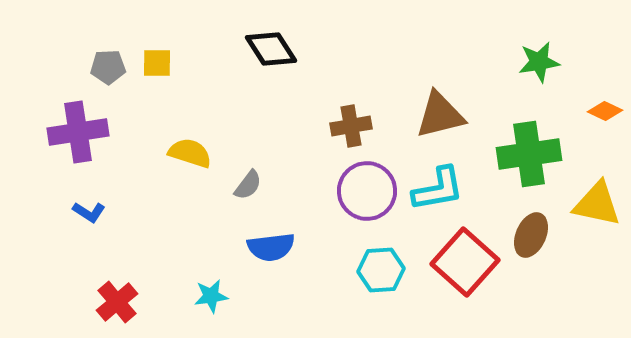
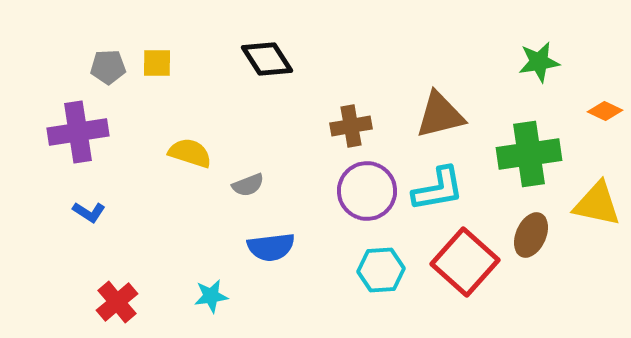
black diamond: moved 4 px left, 10 px down
gray semicircle: rotated 32 degrees clockwise
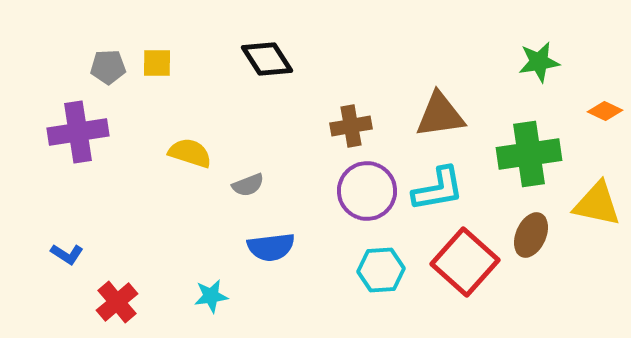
brown triangle: rotated 6 degrees clockwise
blue L-shape: moved 22 px left, 42 px down
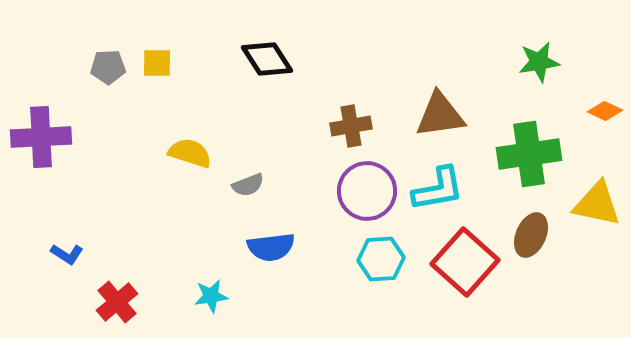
purple cross: moved 37 px left, 5 px down; rotated 6 degrees clockwise
cyan hexagon: moved 11 px up
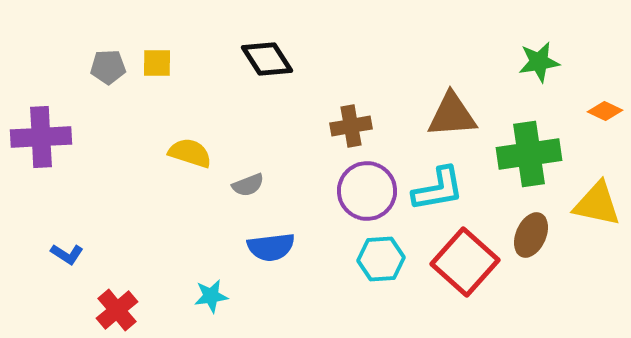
brown triangle: moved 12 px right; rotated 4 degrees clockwise
red cross: moved 8 px down
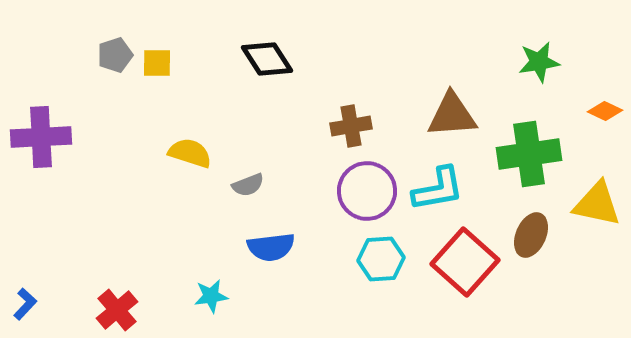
gray pentagon: moved 7 px right, 12 px up; rotated 16 degrees counterclockwise
blue L-shape: moved 42 px left, 50 px down; rotated 80 degrees counterclockwise
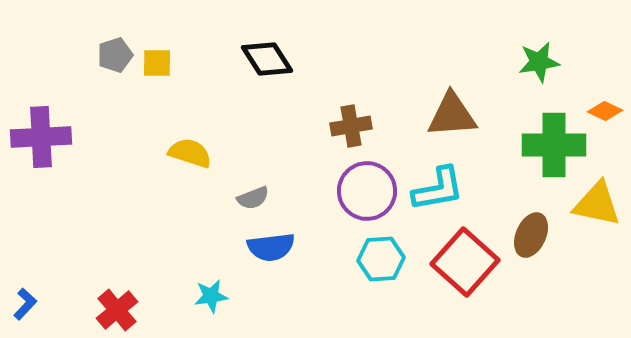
green cross: moved 25 px right, 9 px up; rotated 8 degrees clockwise
gray semicircle: moved 5 px right, 13 px down
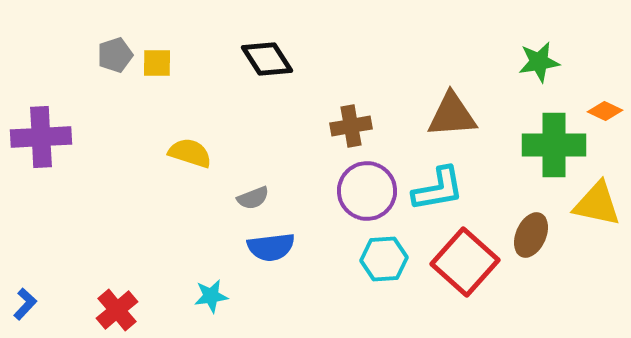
cyan hexagon: moved 3 px right
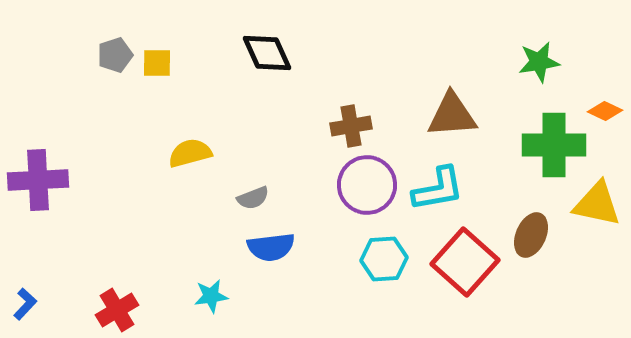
black diamond: moved 6 px up; rotated 8 degrees clockwise
purple cross: moved 3 px left, 43 px down
yellow semicircle: rotated 33 degrees counterclockwise
purple circle: moved 6 px up
red cross: rotated 9 degrees clockwise
